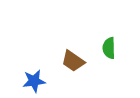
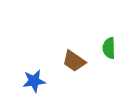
brown trapezoid: moved 1 px right
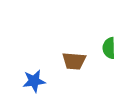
brown trapezoid: rotated 30 degrees counterclockwise
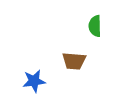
green semicircle: moved 14 px left, 22 px up
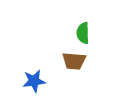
green semicircle: moved 12 px left, 7 px down
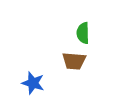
blue star: moved 1 px left, 2 px down; rotated 25 degrees clockwise
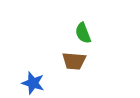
green semicircle: rotated 20 degrees counterclockwise
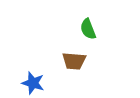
green semicircle: moved 5 px right, 4 px up
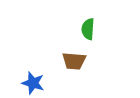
green semicircle: rotated 25 degrees clockwise
